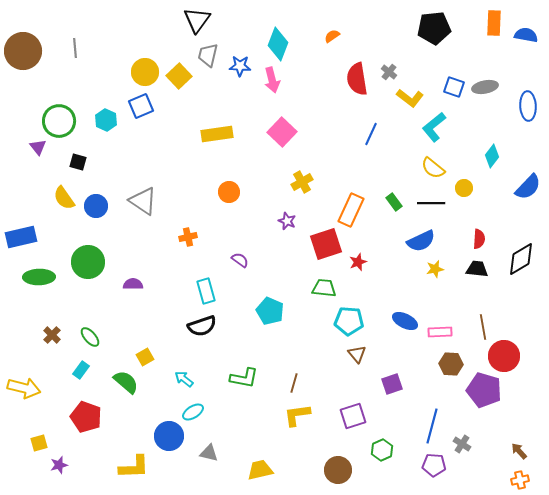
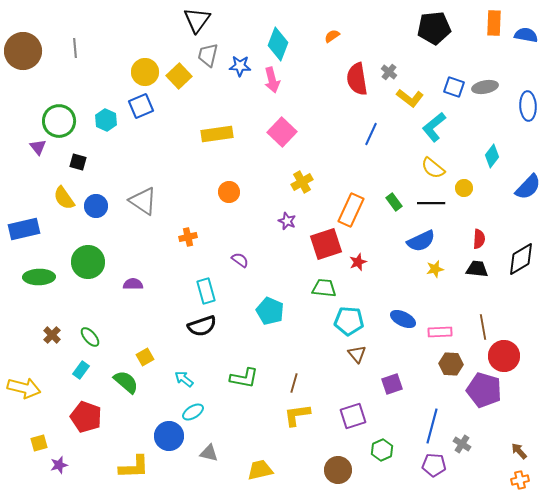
blue rectangle at (21, 237): moved 3 px right, 8 px up
blue ellipse at (405, 321): moved 2 px left, 2 px up
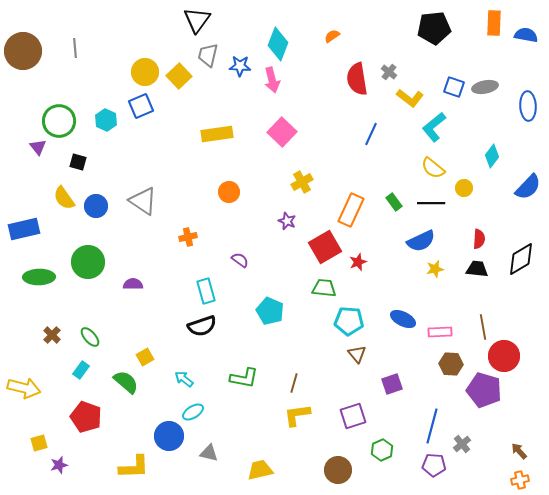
red square at (326, 244): moved 1 px left, 3 px down; rotated 12 degrees counterclockwise
gray cross at (462, 444): rotated 18 degrees clockwise
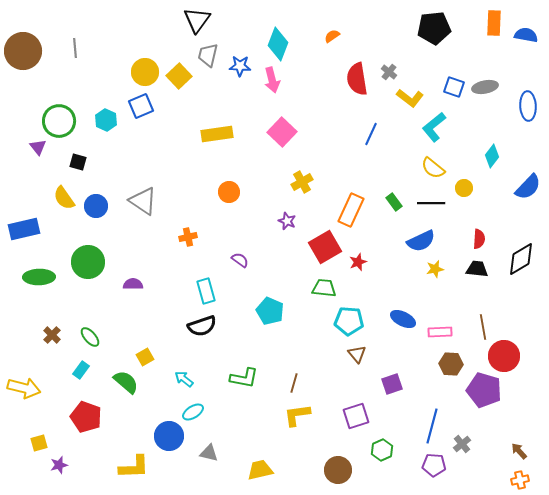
purple square at (353, 416): moved 3 px right
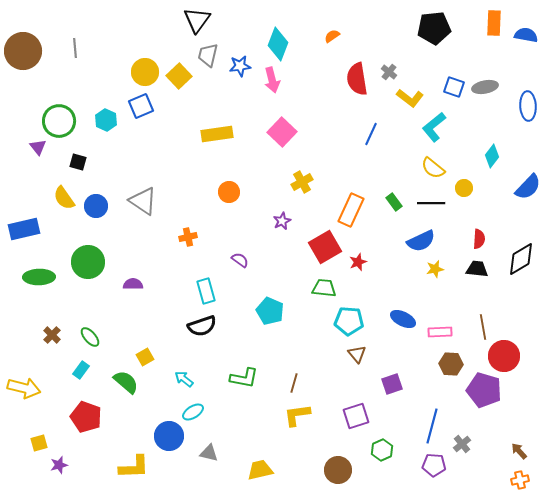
blue star at (240, 66): rotated 10 degrees counterclockwise
purple star at (287, 221): moved 5 px left; rotated 24 degrees clockwise
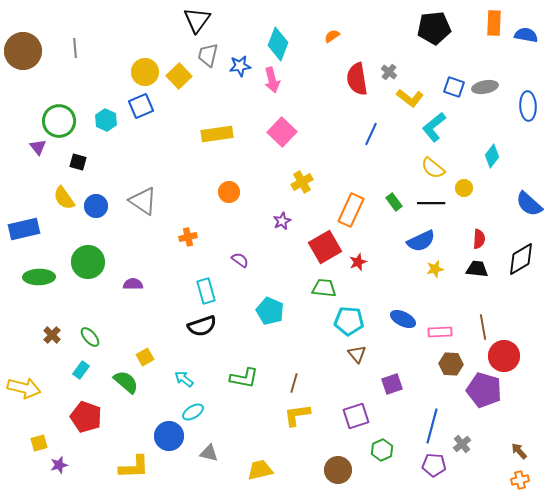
blue semicircle at (528, 187): moved 1 px right, 17 px down; rotated 88 degrees clockwise
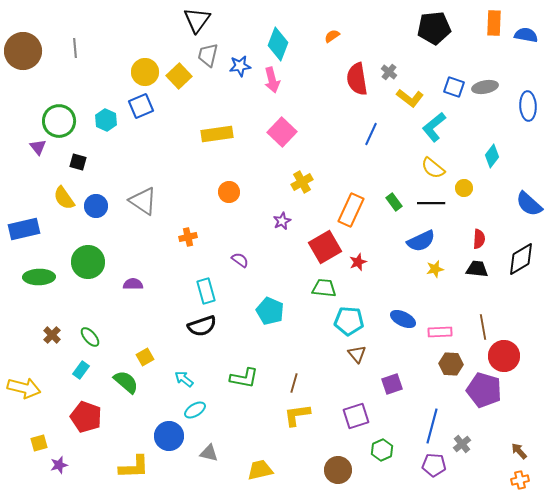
cyan ellipse at (193, 412): moved 2 px right, 2 px up
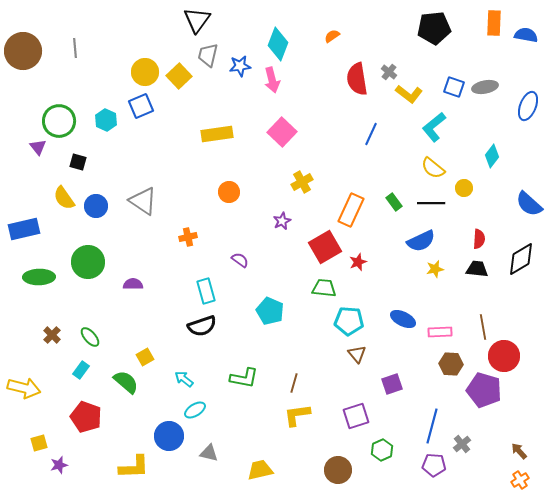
yellow L-shape at (410, 98): moved 1 px left, 4 px up
blue ellipse at (528, 106): rotated 24 degrees clockwise
orange cross at (520, 480): rotated 18 degrees counterclockwise
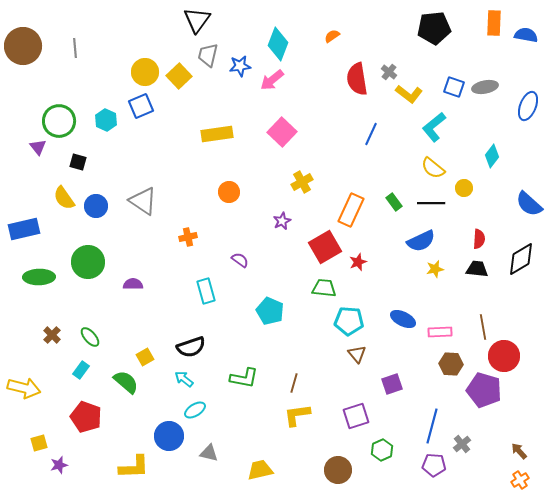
brown circle at (23, 51): moved 5 px up
pink arrow at (272, 80): rotated 65 degrees clockwise
black semicircle at (202, 326): moved 11 px left, 21 px down
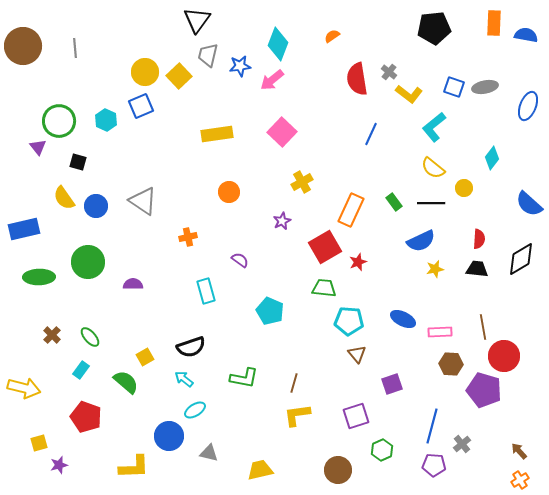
cyan diamond at (492, 156): moved 2 px down
